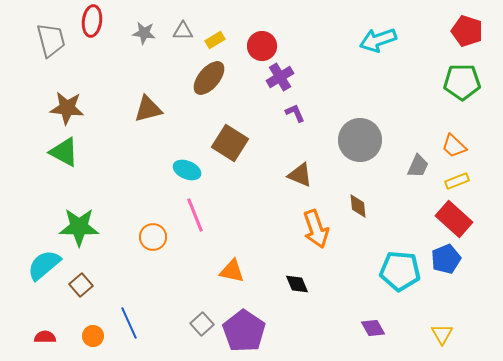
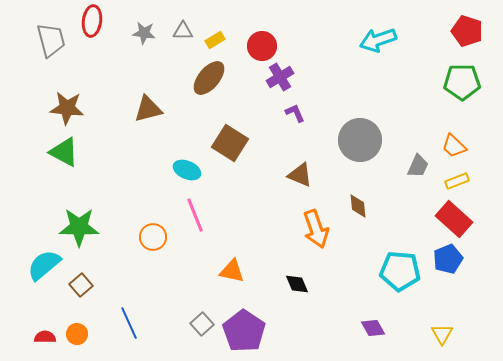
blue pentagon at (446, 259): moved 2 px right
orange circle at (93, 336): moved 16 px left, 2 px up
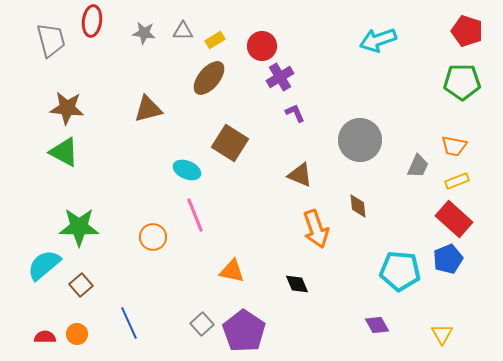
orange trapezoid at (454, 146): rotated 32 degrees counterclockwise
purple diamond at (373, 328): moved 4 px right, 3 px up
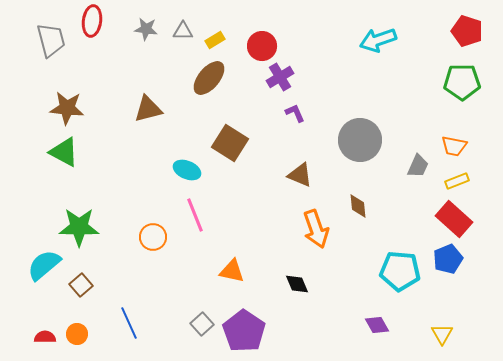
gray star at (144, 33): moved 2 px right, 4 px up
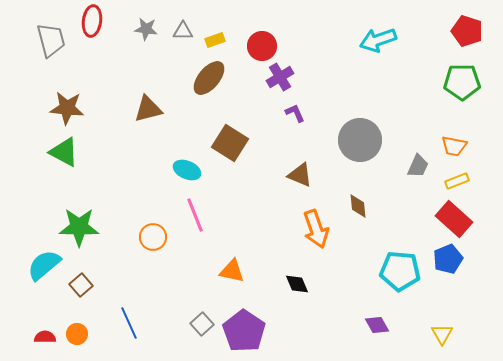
yellow rectangle at (215, 40): rotated 12 degrees clockwise
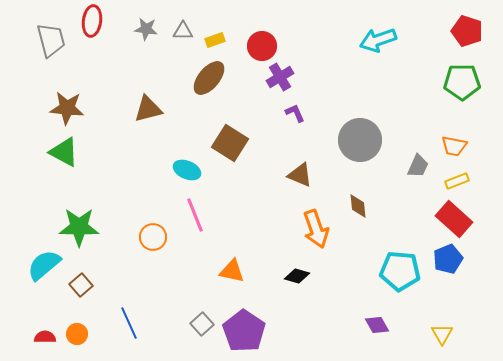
black diamond at (297, 284): moved 8 px up; rotated 50 degrees counterclockwise
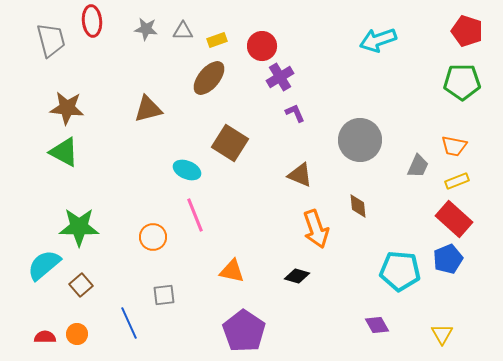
red ellipse at (92, 21): rotated 12 degrees counterclockwise
yellow rectangle at (215, 40): moved 2 px right
gray square at (202, 324): moved 38 px left, 29 px up; rotated 35 degrees clockwise
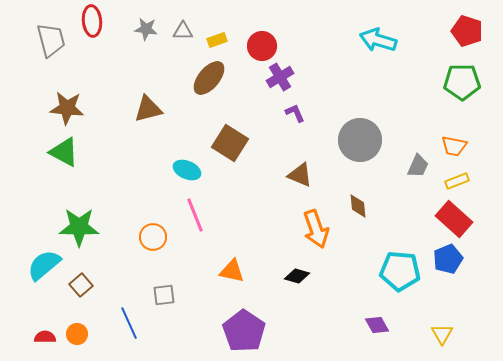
cyan arrow at (378, 40): rotated 36 degrees clockwise
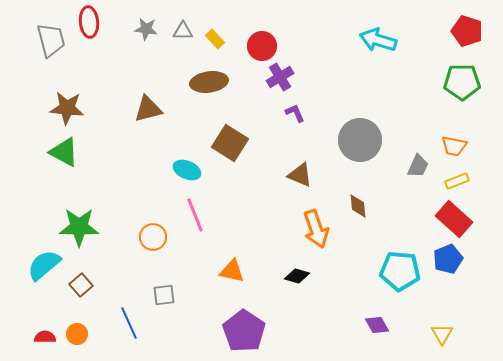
red ellipse at (92, 21): moved 3 px left, 1 px down
yellow rectangle at (217, 40): moved 2 px left, 1 px up; rotated 66 degrees clockwise
brown ellipse at (209, 78): moved 4 px down; rotated 42 degrees clockwise
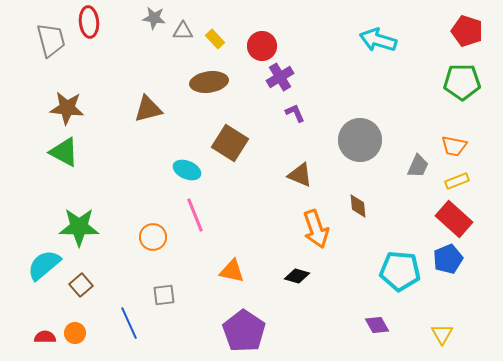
gray star at (146, 29): moved 8 px right, 11 px up
orange circle at (77, 334): moved 2 px left, 1 px up
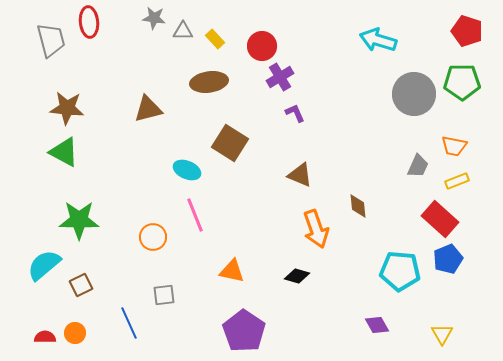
gray circle at (360, 140): moved 54 px right, 46 px up
red rectangle at (454, 219): moved 14 px left
green star at (79, 227): moved 7 px up
brown square at (81, 285): rotated 15 degrees clockwise
